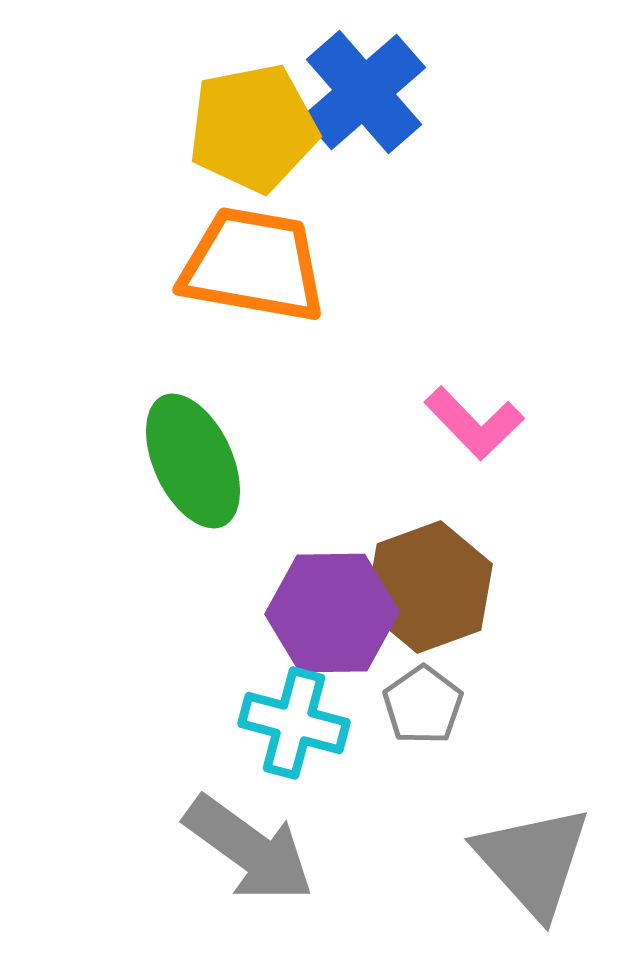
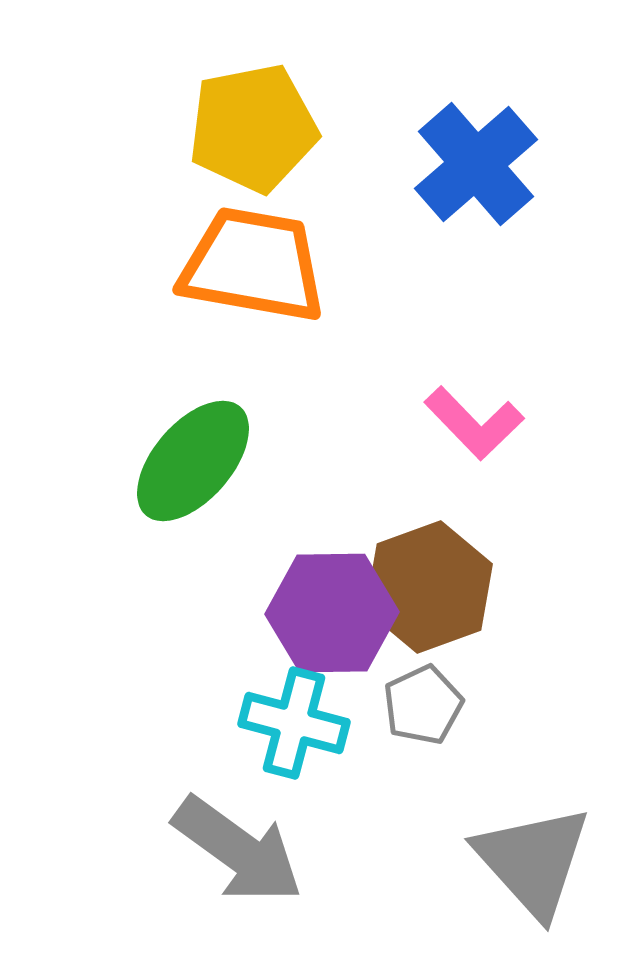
blue cross: moved 112 px right, 72 px down
green ellipse: rotated 66 degrees clockwise
gray pentagon: rotated 10 degrees clockwise
gray arrow: moved 11 px left, 1 px down
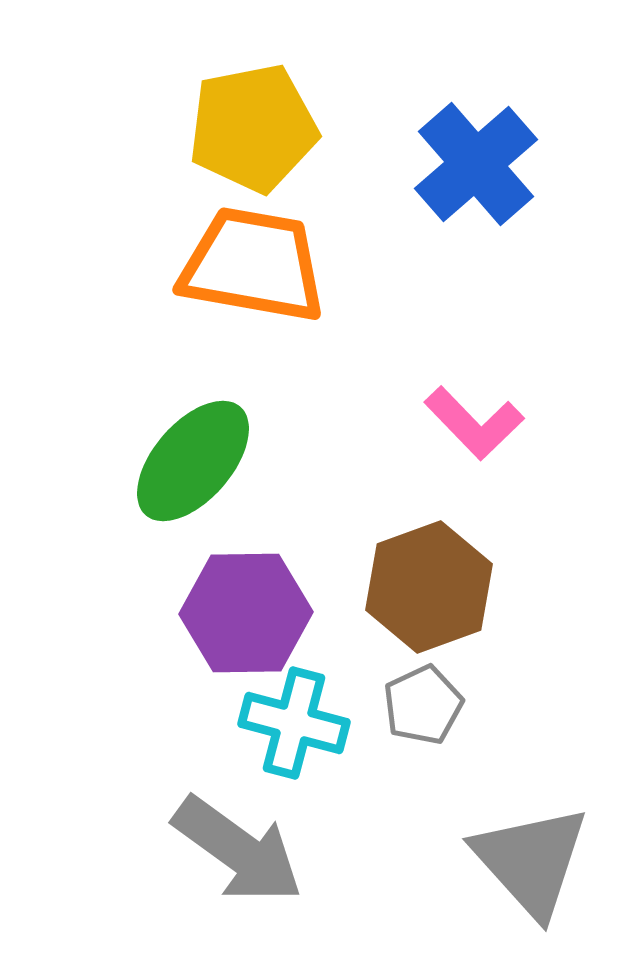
purple hexagon: moved 86 px left
gray triangle: moved 2 px left
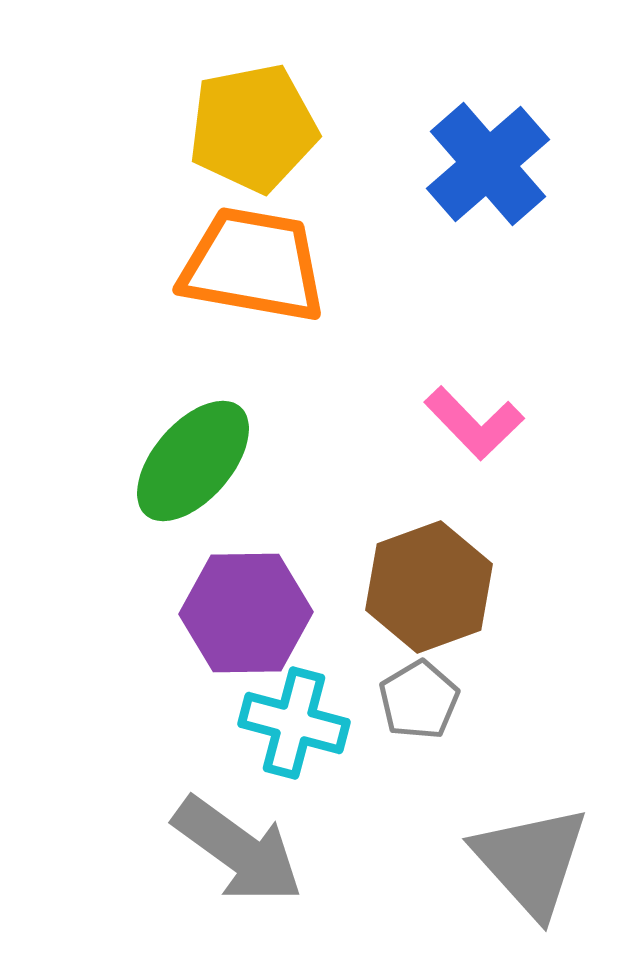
blue cross: moved 12 px right
gray pentagon: moved 4 px left, 5 px up; rotated 6 degrees counterclockwise
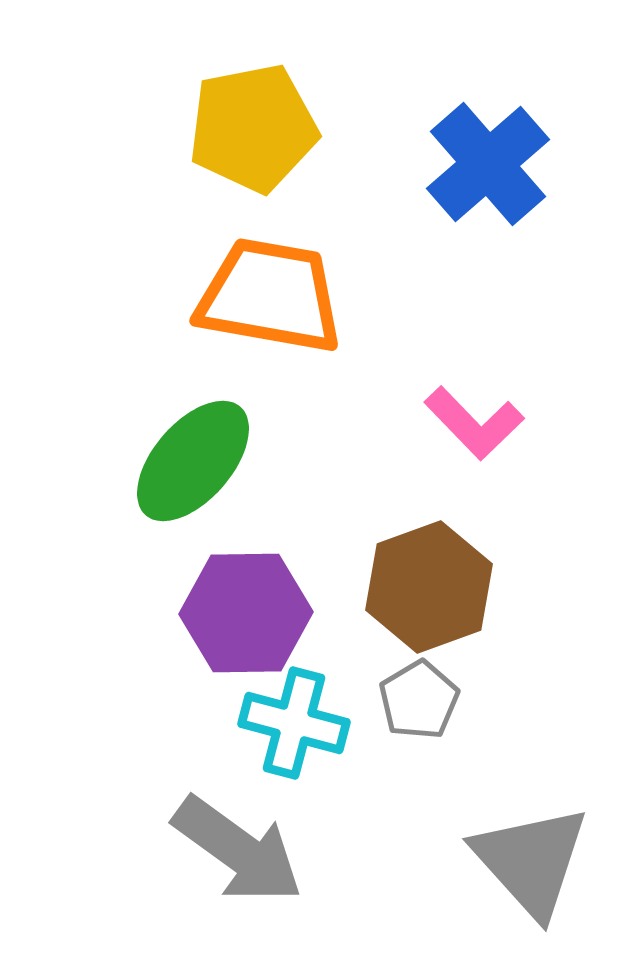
orange trapezoid: moved 17 px right, 31 px down
